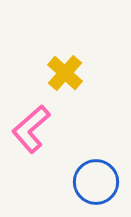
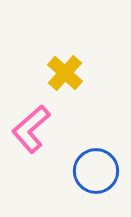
blue circle: moved 11 px up
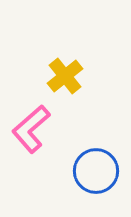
yellow cross: moved 3 px down; rotated 9 degrees clockwise
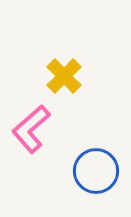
yellow cross: moved 1 px left; rotated 6 degrees counterclockwise
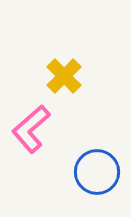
blue circle: moved 1 px right, 1 px down
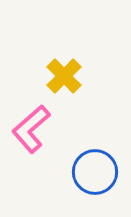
blue circle: moved 2 px left
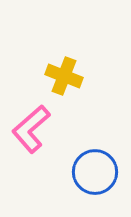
yellow cross: rotated 24 degrees counterclockwise
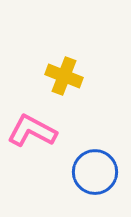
pink L-shape: moved 1 px right, 2 px down; rotated 69 degrees clockwise
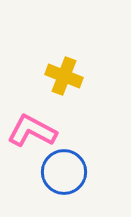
blue circle: moved 31 px left
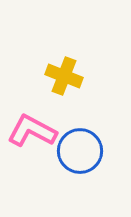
blue circle: moved 16 px right, 21 px up
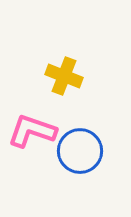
pink L-shape: rotated 9 degrees counterclockwise
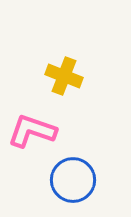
blue circle: moved 7 px left, 29 px down
